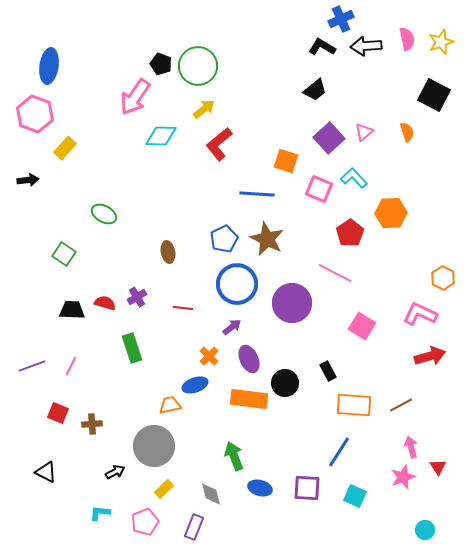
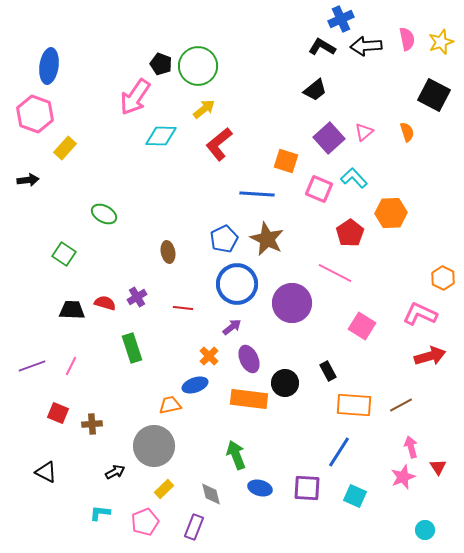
green arrow at (234, 456): moved 2 px right, 1 px up
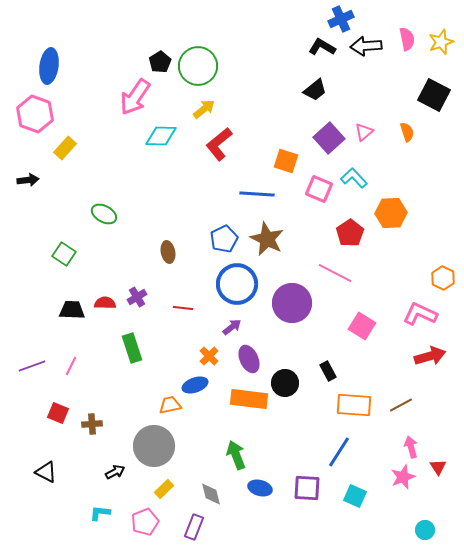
black pentagon at (161, 64): moved 1 px left, 2 px up; rotated 20 degrees clockwise
red semicircle at (105, 303): rotated 15 degrees counterclockwise
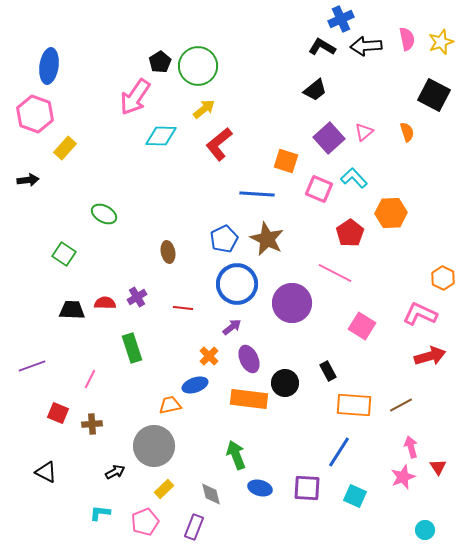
pink line at (71, 366): moved 19 px right, 13 px down
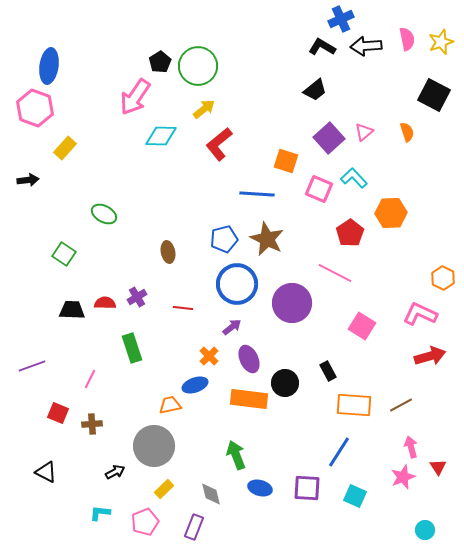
pink hexagon at (35, 114): moved 6 px up
blue pentagon at (224, 239): rotated 12 degrees clockwise
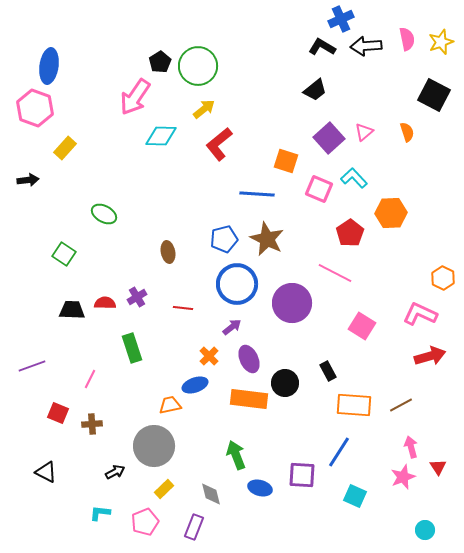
purple square at (307, 488): moved 5 px left, 13 px up
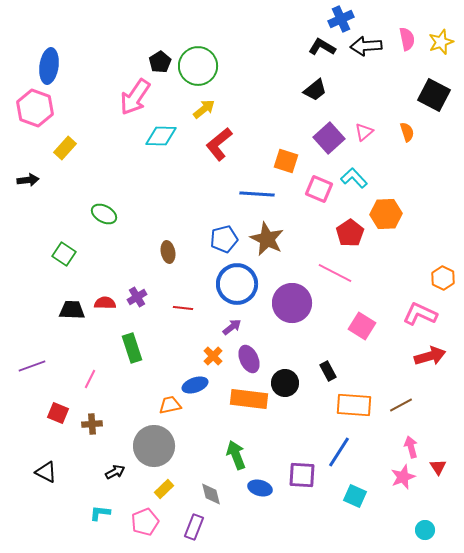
orange hexagon at (391, 213): moved 5 px left, 1 px down
orange cross at (209, 356): moved 4 px right
